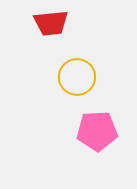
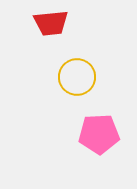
pink pentagon: moved 2 px right, 3 px down
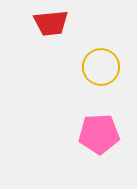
yellow circle: moved 24 px right, 10 px up
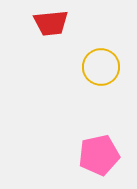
pink pentagon: moved 21 px down; rotated 9 degrees counterclockwise
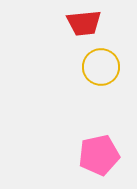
red trapezoid: moved 33 px right
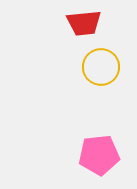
pink pentagon: rotated 6 degrees clockwise
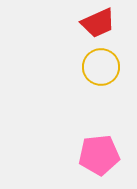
red trapezoid: moved 14 px right; rotated 18 degrees counterclockwise
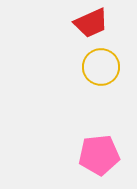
red trapezoid: moved 7 px left
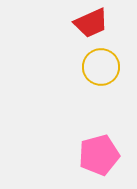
pink pentagon: rotated 9 degrees counterclockwise
